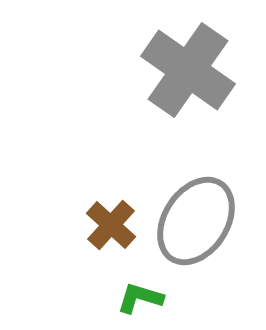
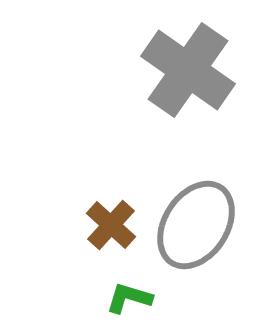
gray ellipse: moved 4 px down
green L-shape: moved 11 px left
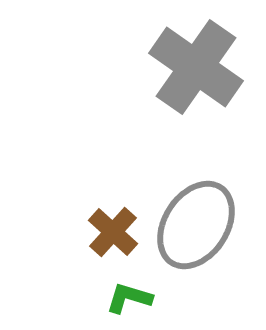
gray cross: moved 8 px right, 3 px up
brown cross: moved 2 px right, 7 px down
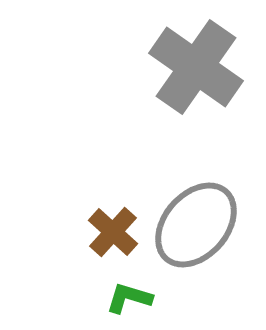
gray ellipse: rotated 8 degrees clockwise
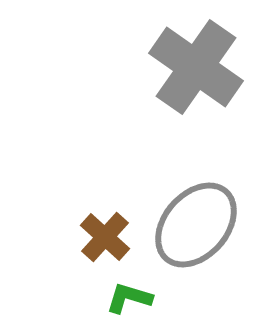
brown cross: moved 8 px left, 5 px down
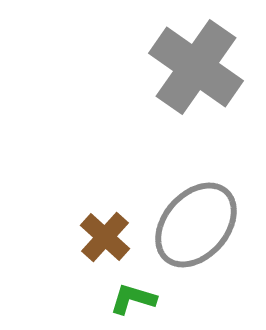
green L-shape: moved 4 px right, 1 px down
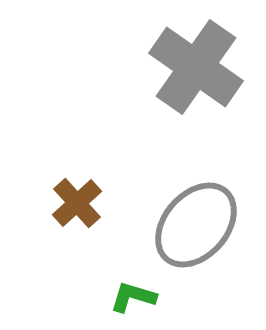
brown cross: moved 28 px left, 34 px up; rotated 6 degrees clockwise
green L-shape: moved 2 px up
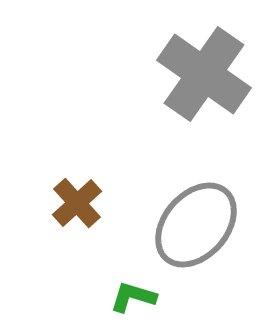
gray cross: moved 8 px right, 7 px down
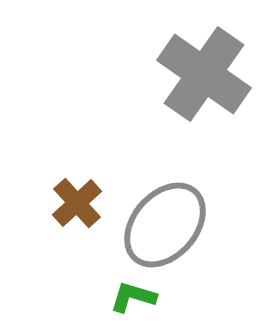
gray ellipse: moved 31 px left
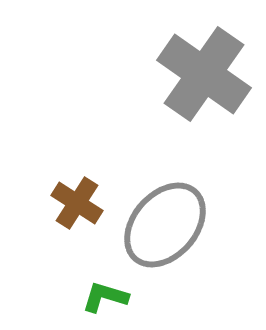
brown cross: rotated 15 degrees counterclockwise
green L-shape: moved 28 px left
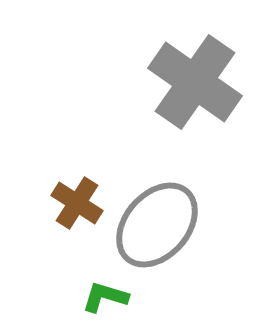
gray cross: moved 9 px left, 8 px down
gray ellipse: moved 8 px left
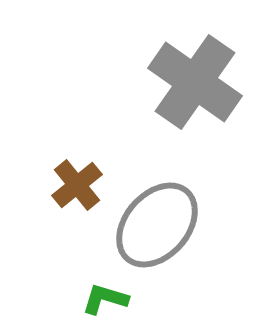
brown cross: moved 18 px up; rotated 18 degrees clockwise
green L-shape: moved 2 px down
